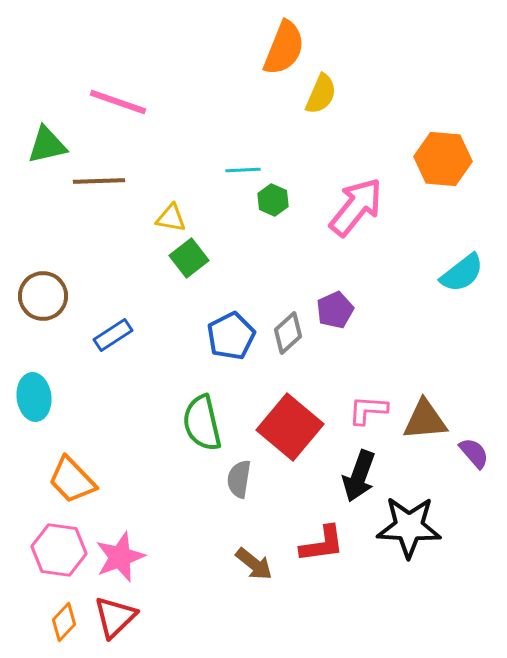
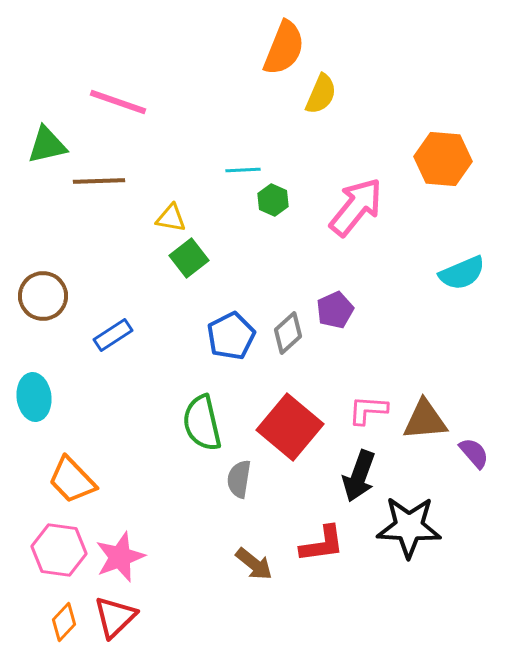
cyan semicircle: rotated 15 degrees clockwise
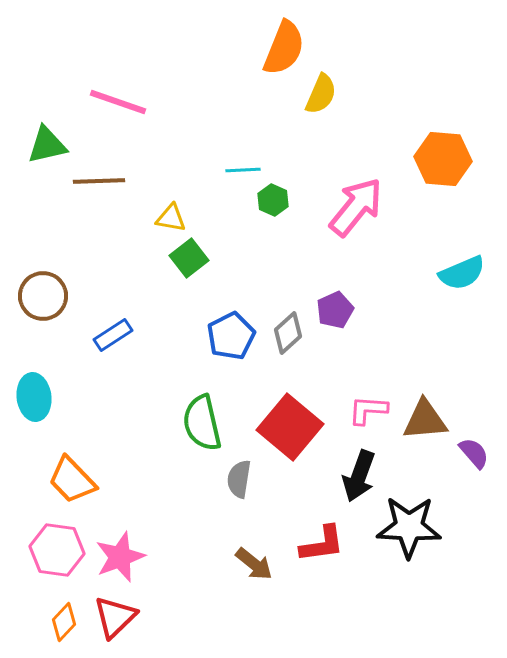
pink hexagon: moved 2 px left
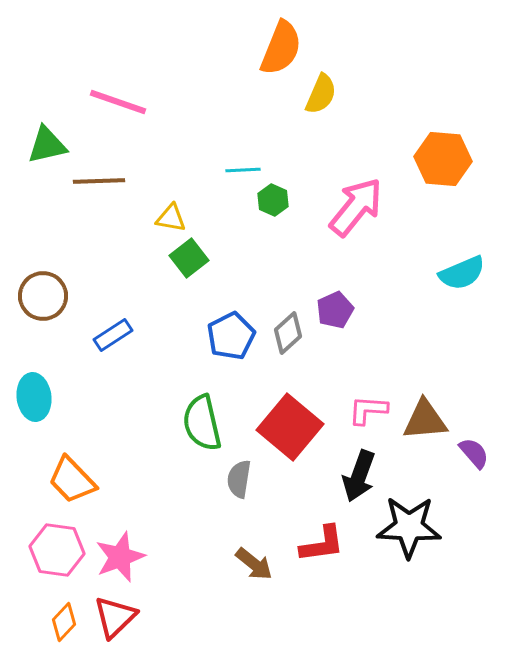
orange semicircle: moved 3 px left
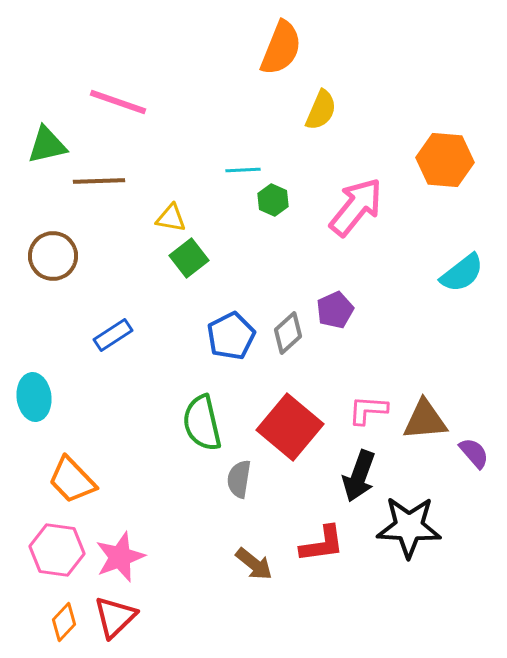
yellow semicircle: moved 16 px down
orange hexagon: moved 2 px right, 1 px down
cyan semicircle: rotated 15 degrees counterclockwise
brown circle: moved 10 px right, 40 px up
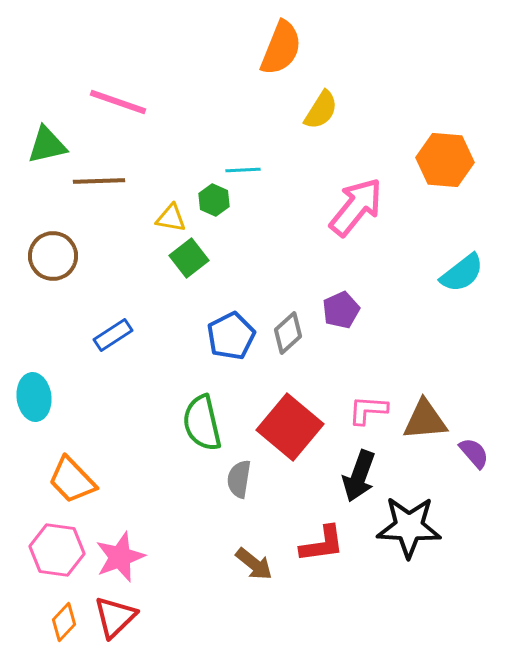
yellow semicircle: rotated 9 degrees clockwise
green hexagon: moved 59 px left
purple pentagon: moved 6 px right
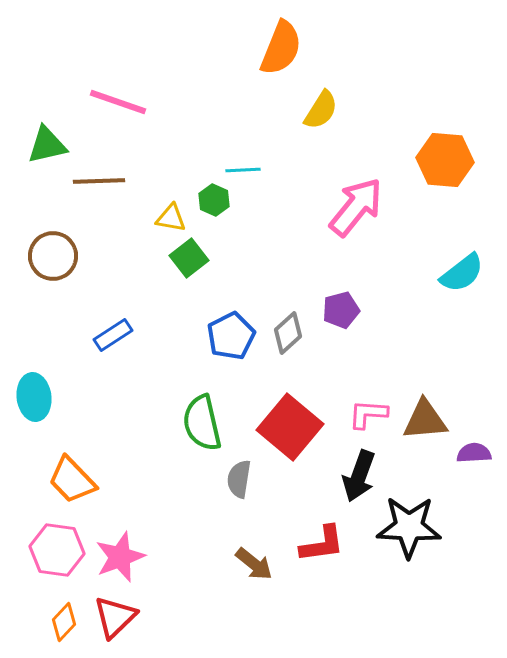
purple pentagon: rotated 9 degrees clockwise
pink L-shape: moved 4 px down
purple semicircle: rotated 52 degrees counterclockwise
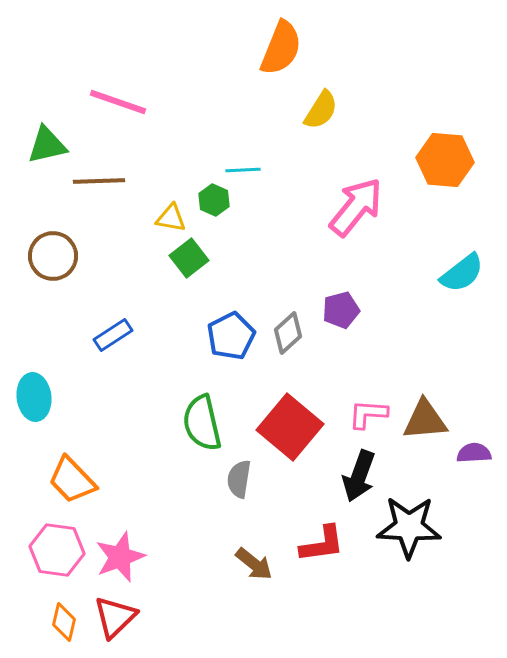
orange diamond: rotated 30 degrees counterclockwise
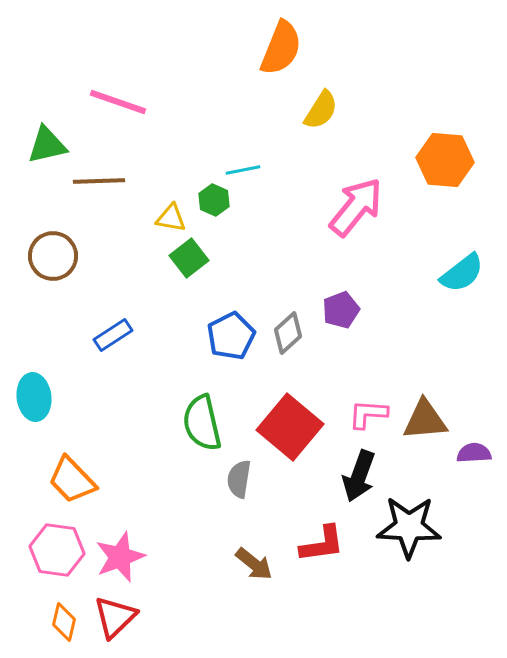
cyan line: rotated 8 degrees counterclockwise
purple pentagon: rotated 6 degrees counterclockwise
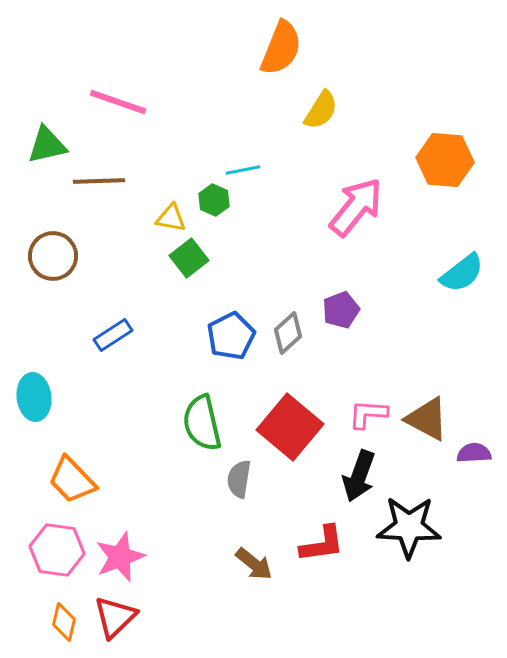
brown triangle: moved 2 px right, 1 px up; rotated 33 degrees clockwise
